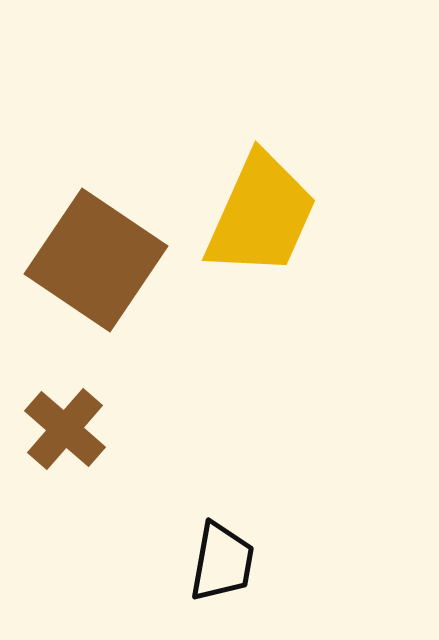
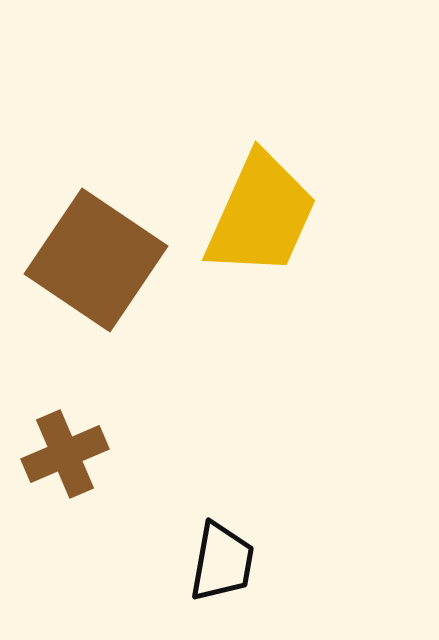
brown cross: moved 25 px down; rotated 26 degrees clockwise
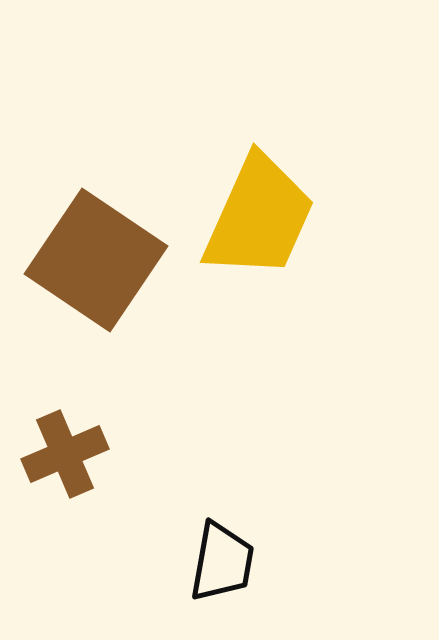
yellow trapezoid: moved 2 px left, 2 px down
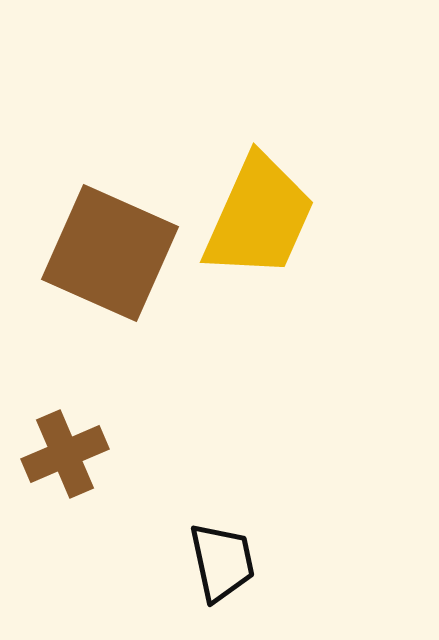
brown square: moved 14 px right, 7 px up; rotated 10 degrees counterclockwise
black trapezoid: rotated 22 degrees counterclockwise
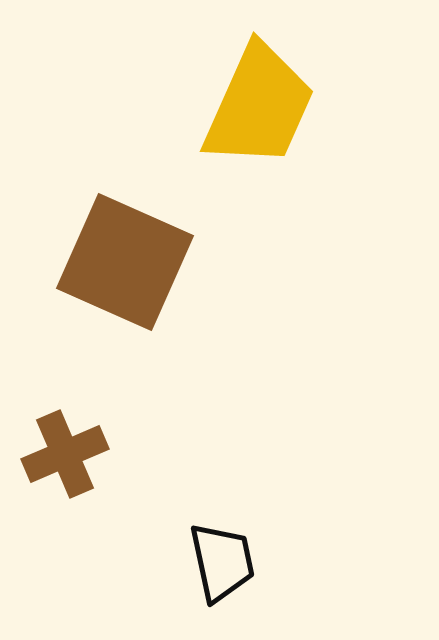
yellow trapezoid: moved 111 px up
brown square: moved 15 px right, 9 px down
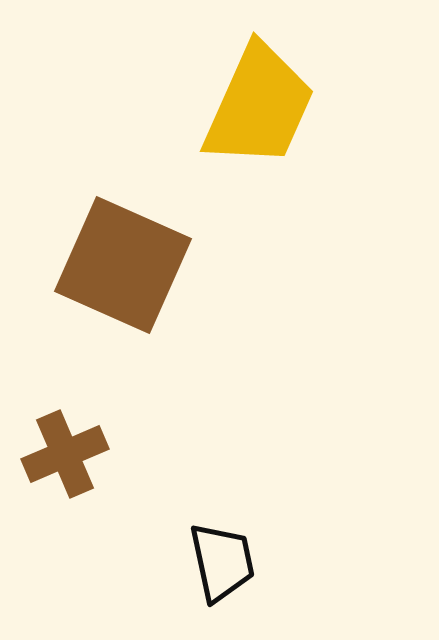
brown square: moved 2 px left, 3 px down
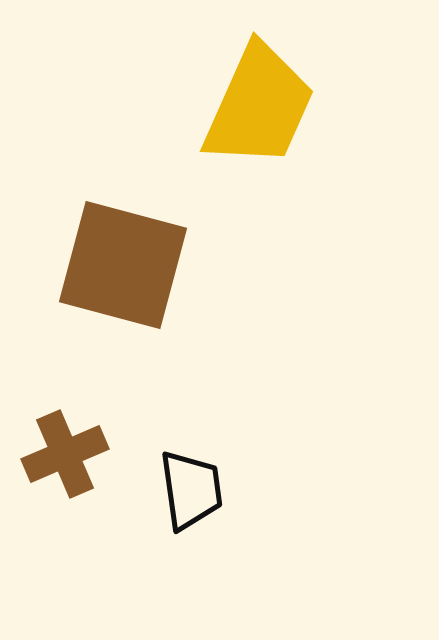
brown square: rotated 9 degrees counterclockwise
black trapezoid: moved 31 px left, 72 px up; rotated 4 degrees clockwise
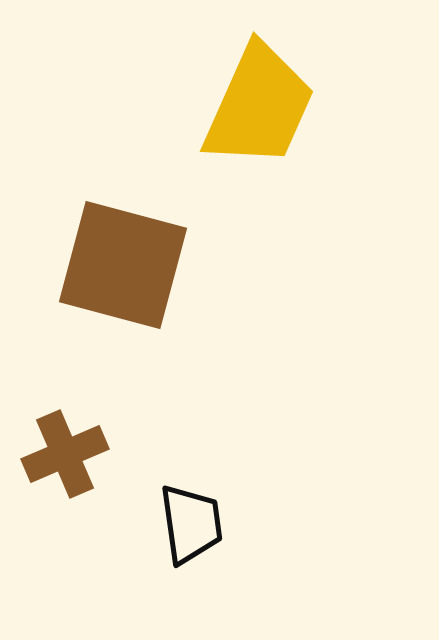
black trapezoid: moved 34 px down
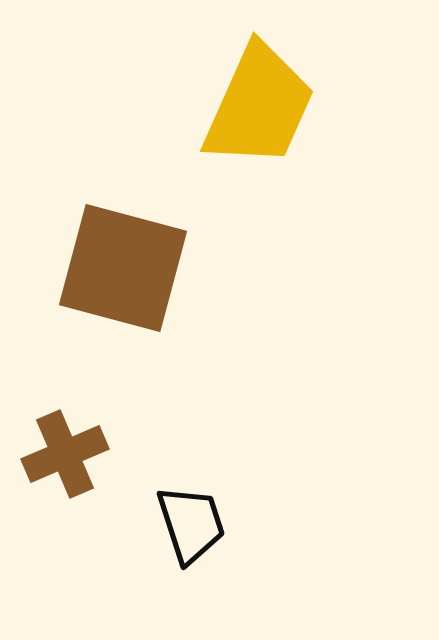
brown square: moved 3 px down
black trapezoid: rotated 10 degrees counterclockwise
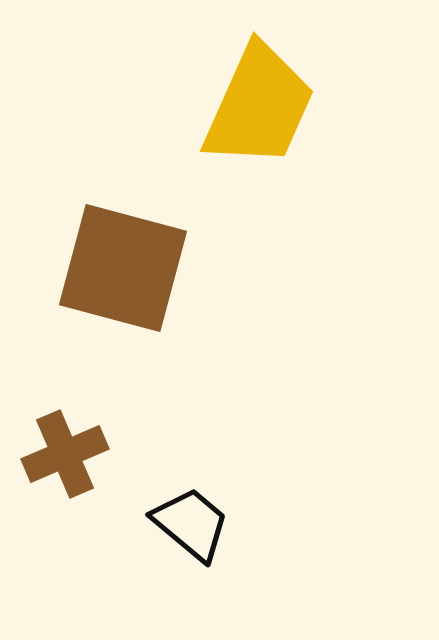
black trapezoid: rotated 32 degrees counterclockwise
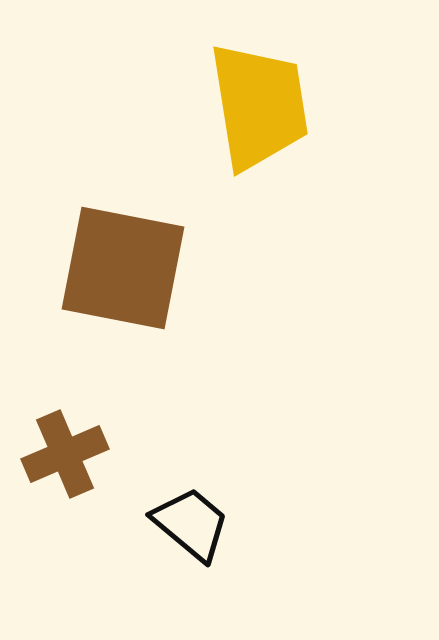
yellow trapezoid: rotated 33 degrees counterclockwise
brown square: rotated 4 degrees counterclockwise
